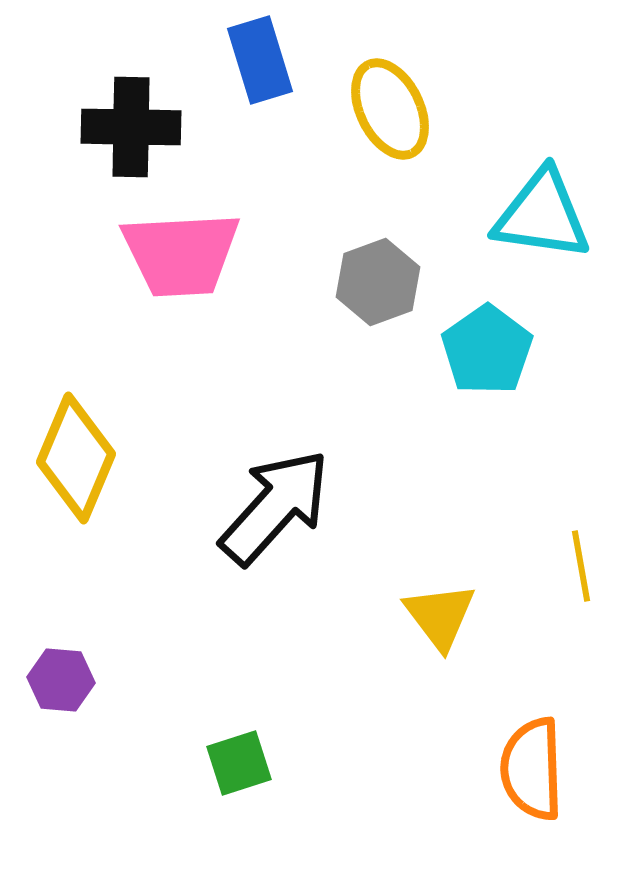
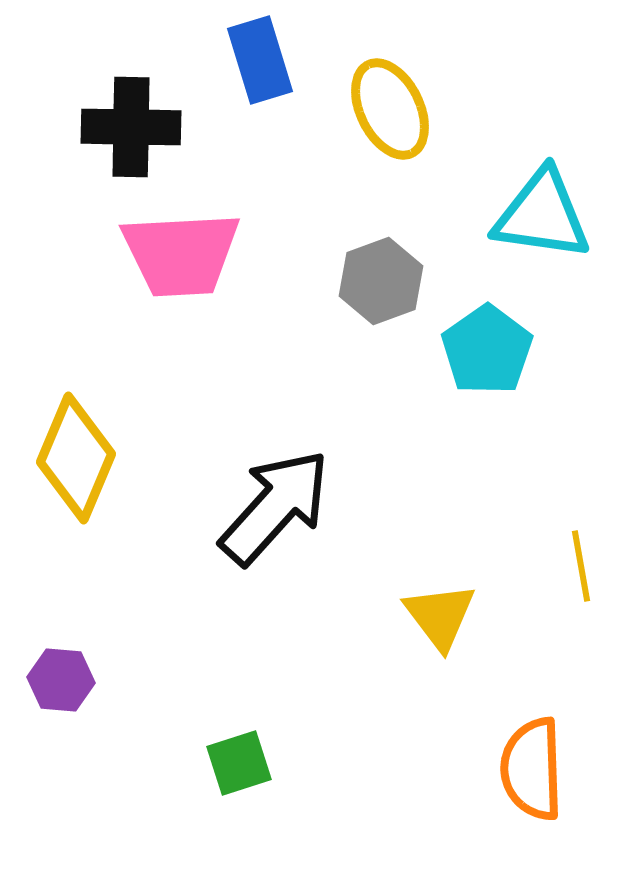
gray hexagon: moved 3 px right, 1 px up
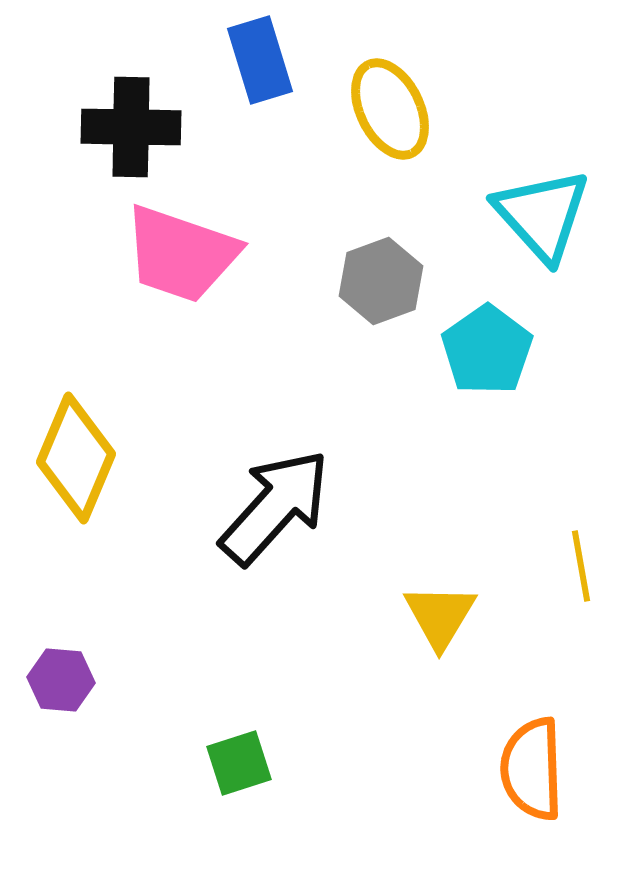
cyan triangle: rotated 40 degrees clockwise
pink trapezoid: rotated 22 degrees clockwise
yellow triangle: rotated 8 degrees clockwise
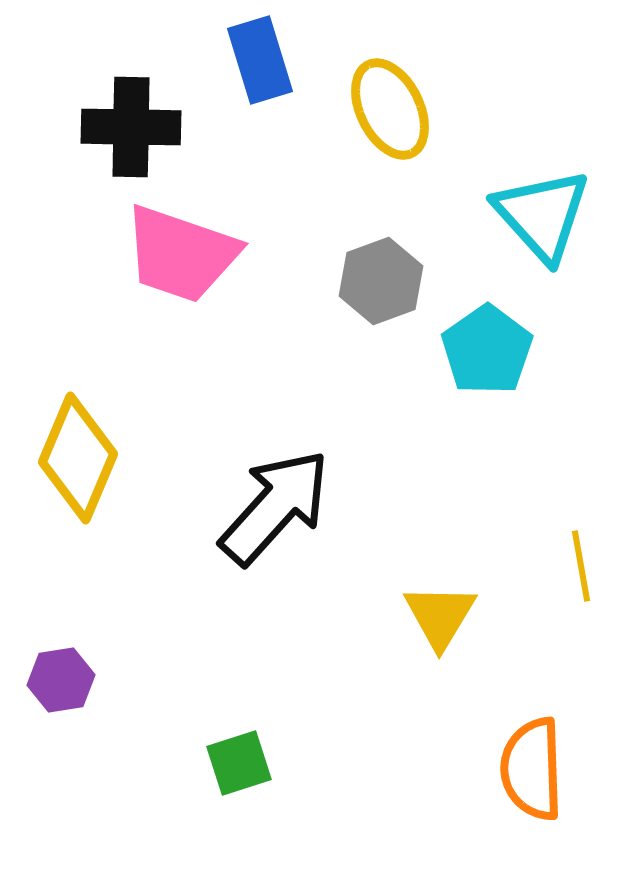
yellow diamond: moved 2 px right
purple hexagon: rotated 14 degrees counterclockwise
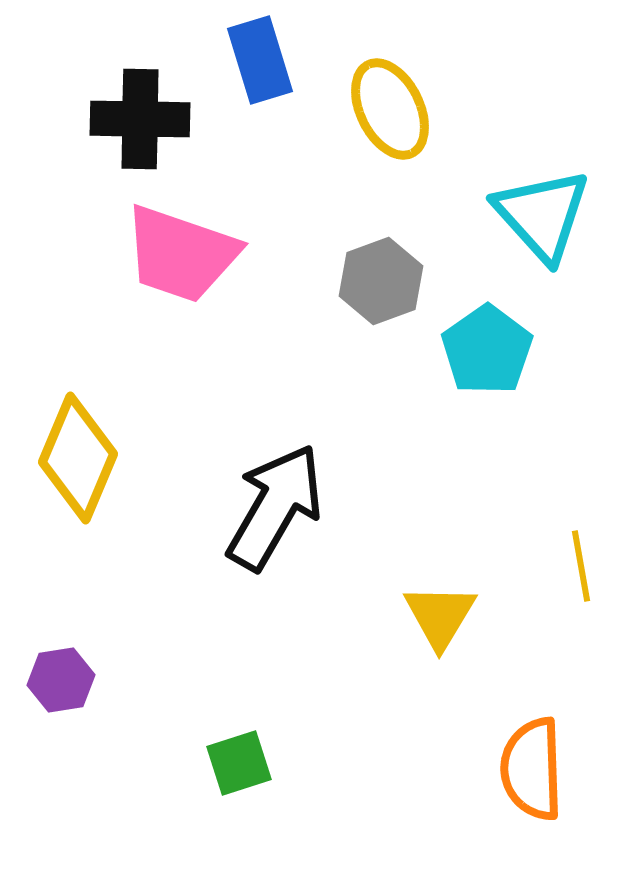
black cross: moved 9 px right, 8 px up
black arrow: rotated 12 degrees counterclockwise
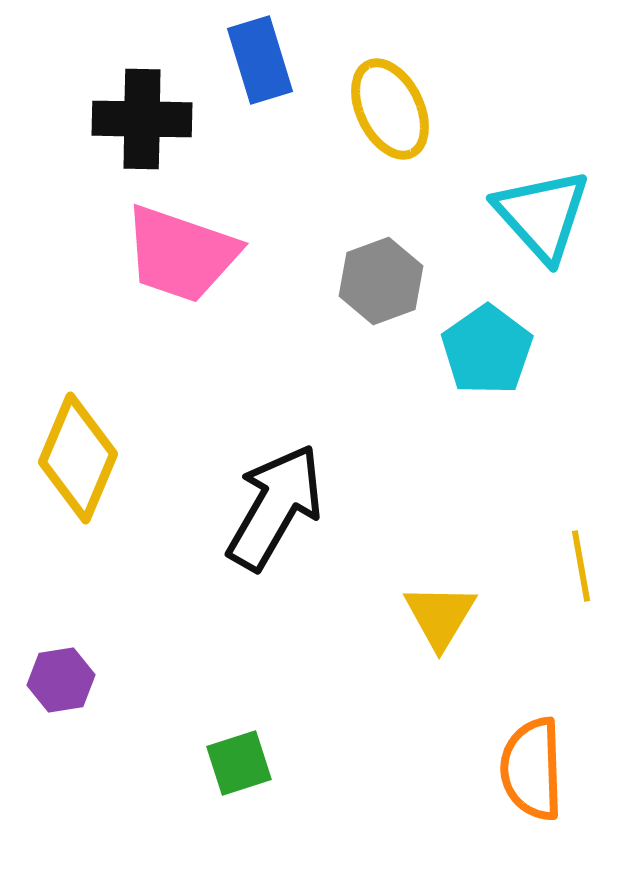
black cross: moved 2 px right
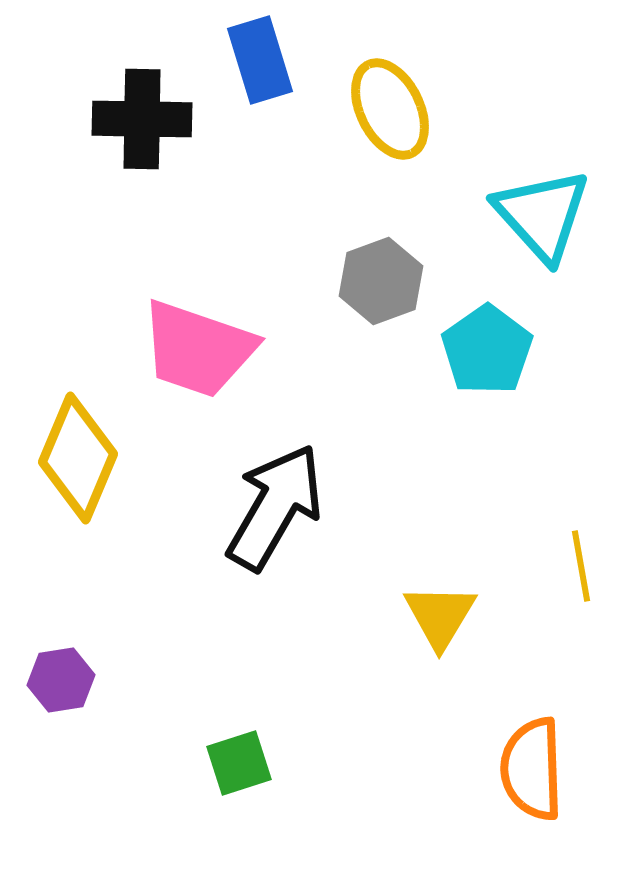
pink trapezoid: moved 17 px right, 95 px down
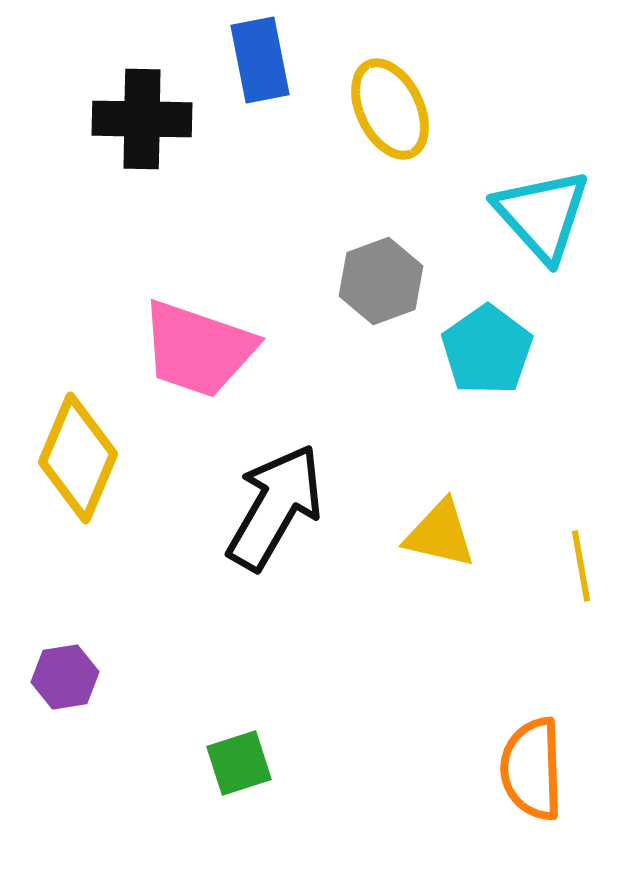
blue rectangle: rotated 6 degrees clockwise
yellow triangle: moved 82 px up; rotated 48 degrees counterclockwise
purple hexagon: moved 4 px right, 3 px up
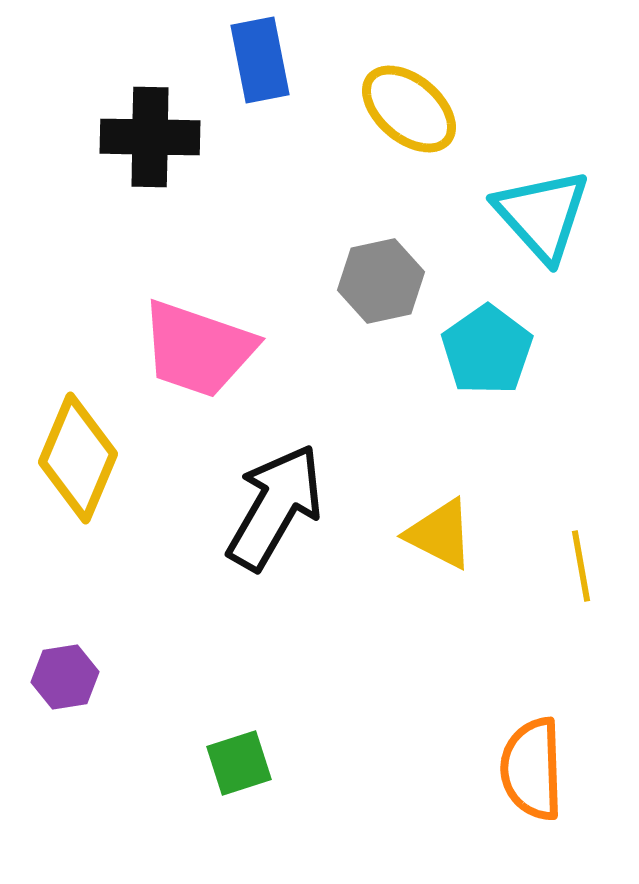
yellow ellipse: moved 19 px right; rotated 24 degrees counterclockwise
black cross: moved 8 px right, 18 px down
gray hexagon: rotated 8 degrees clockwise
yellow triangle: rotated 14 degrees clockwise
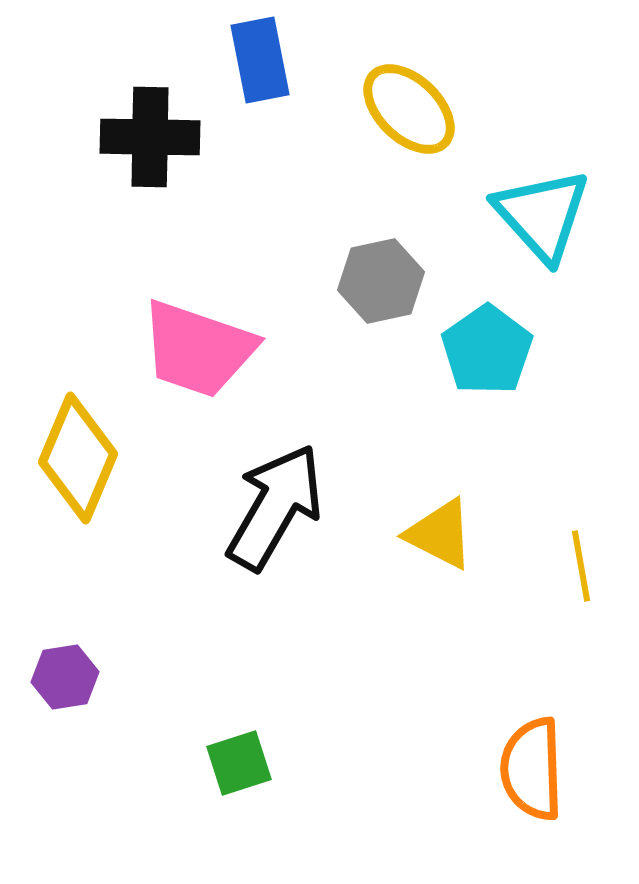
yellow ellipse: rotated 4 degrees clockwise
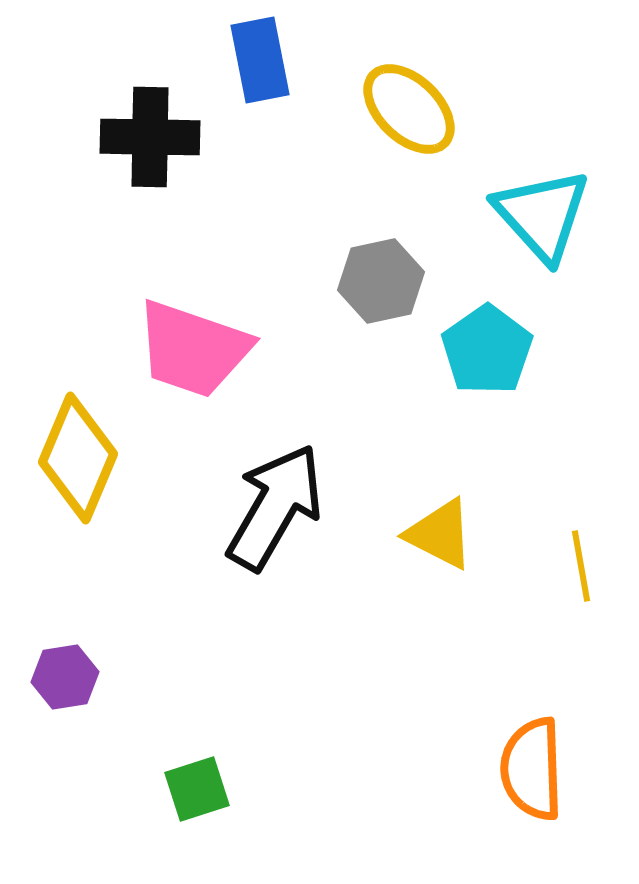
pink trapezoid: moved 5 px left
green square: moved 42 px left, 26 px down
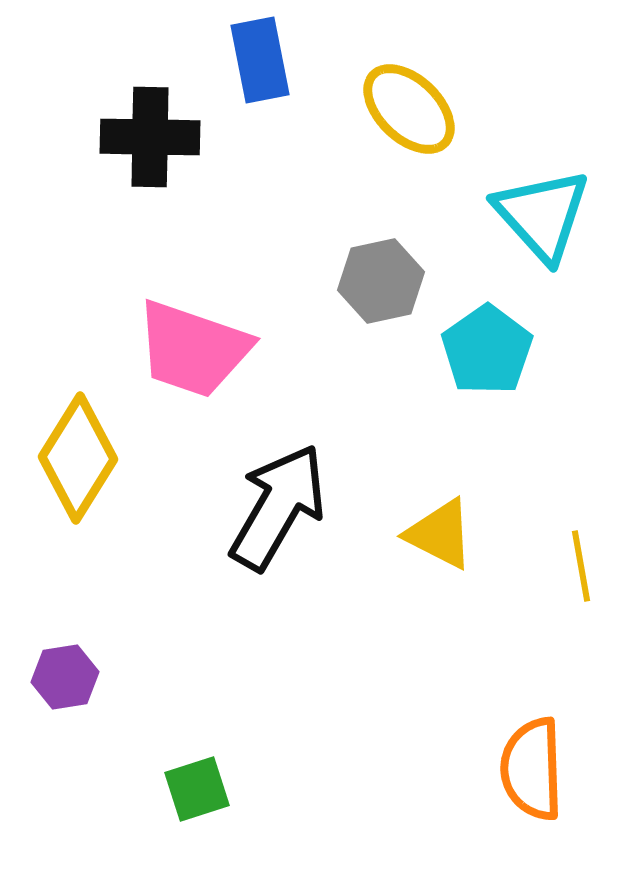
yellow diamond: rotated 9 degrees clockwise
black arrow: moved 3 px right
